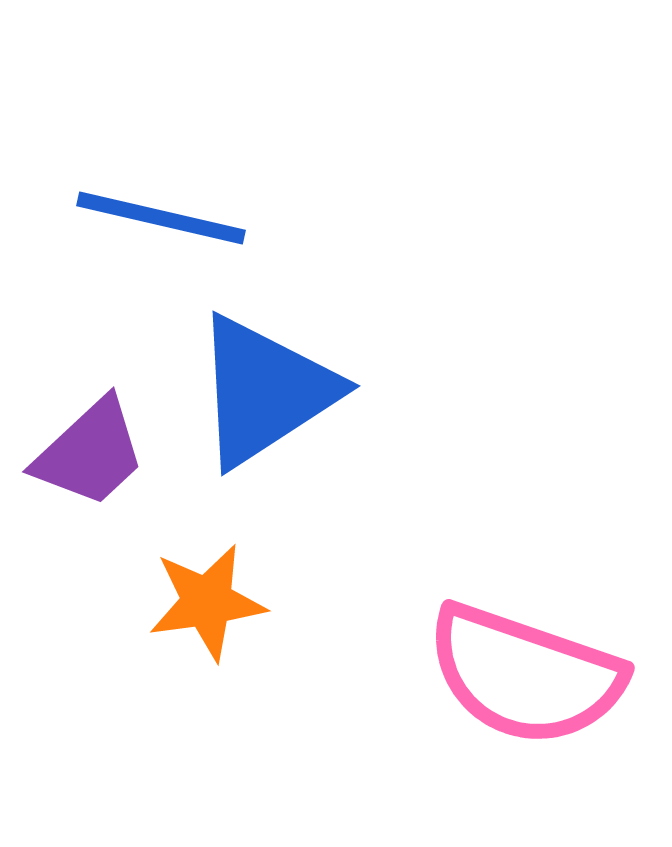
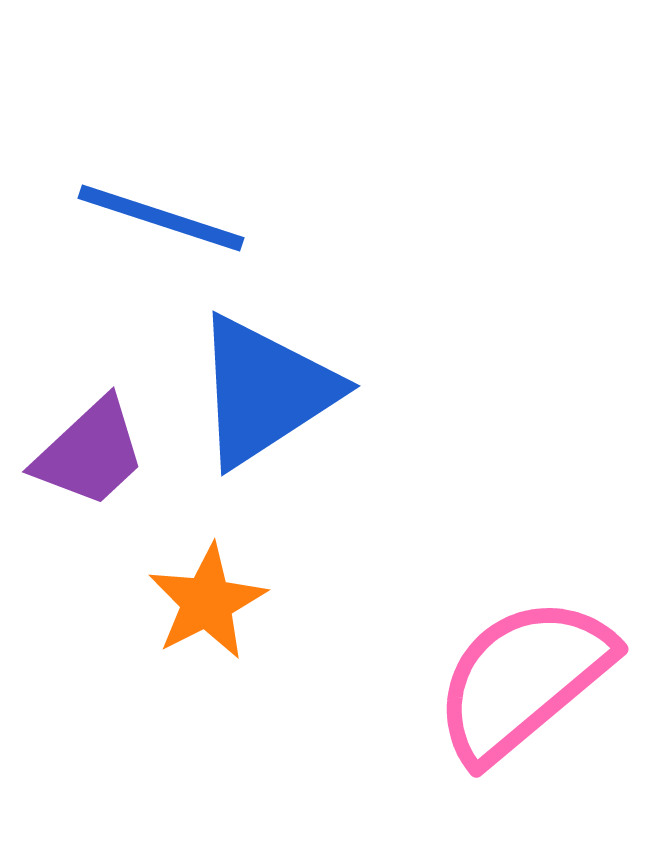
blue line: rotated 5 degrees clockwise
orange star: rotated 19 degrees counterclockwise
pink semicircle: moved 2 px left, 4 px down; rotated 121 degrees clockwise
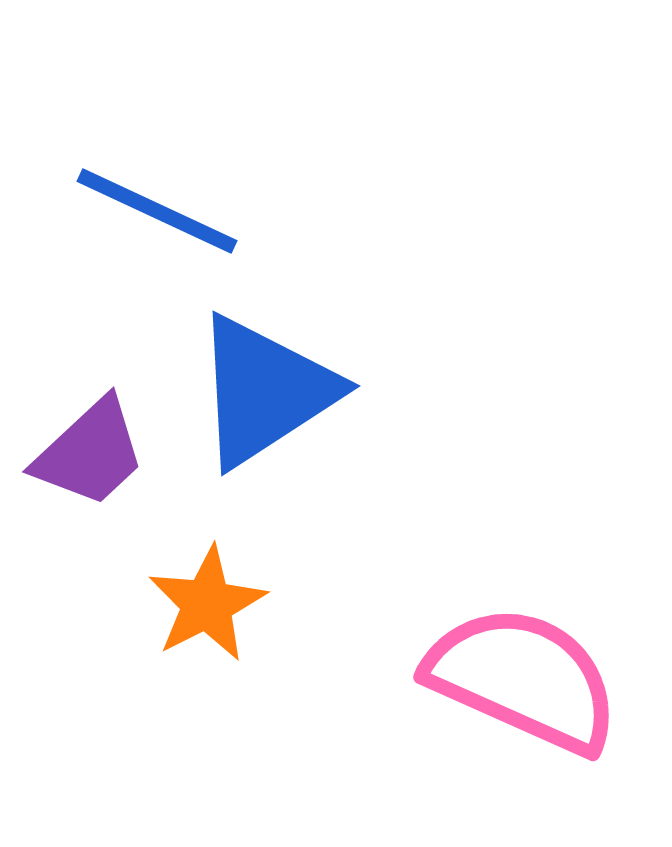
blue line: moved 4 px left, 7 px up; rotated 7 degrees clockwise
orange star: moved 2 px down
pink semicircle: rotated 64 degrees clockwise
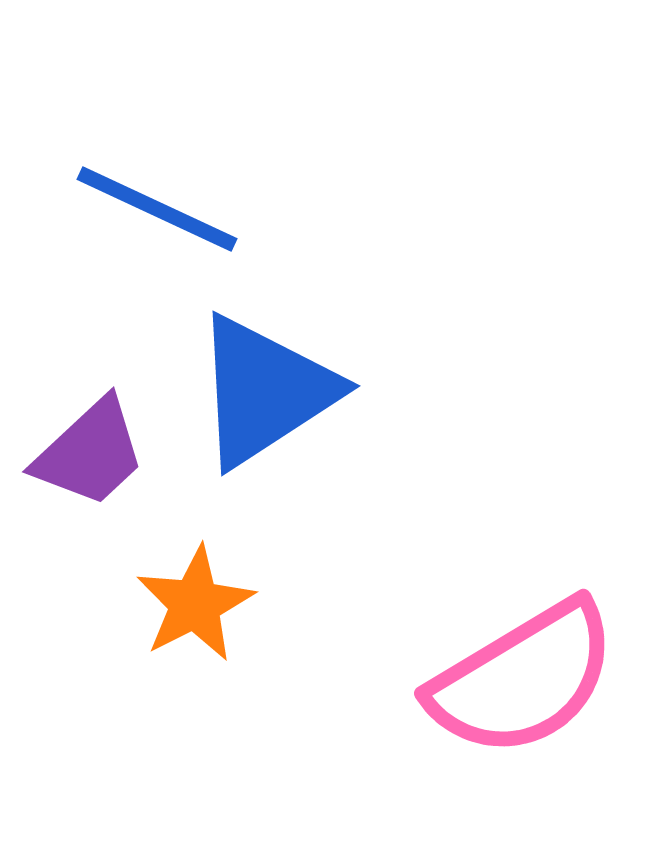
blue line: moved 2 px up
orange star: moved 12 px left
pink semicircle: rotated 125 degrees clockwise
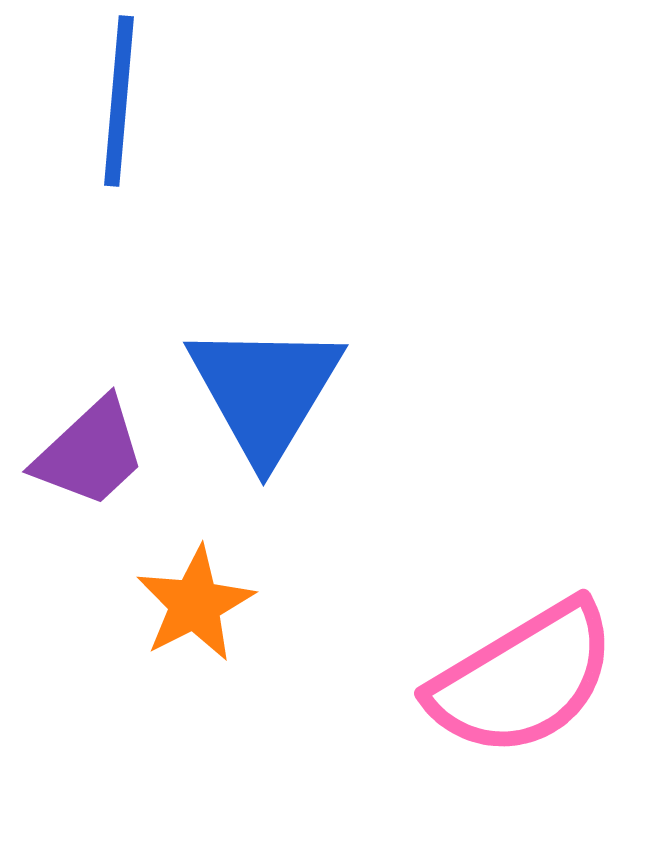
blue line: moved 38 px left, 108 px up; rotated 70 degrees clockwise
blue triangle: rotated 26 degrees counterclockwise
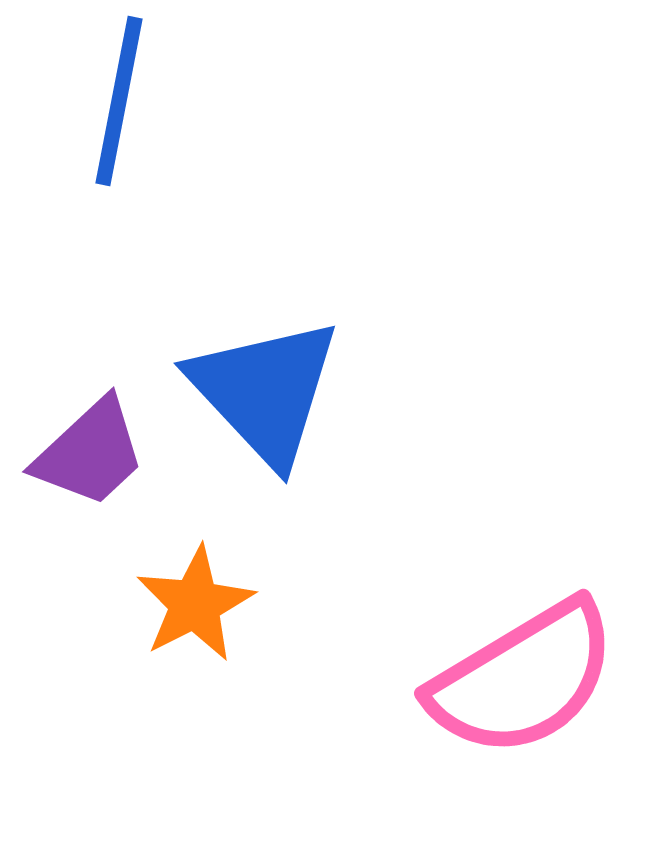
blue line: rotated 6 degrees clockwise
blue triangle: rotated 14 degrees counterclockwise
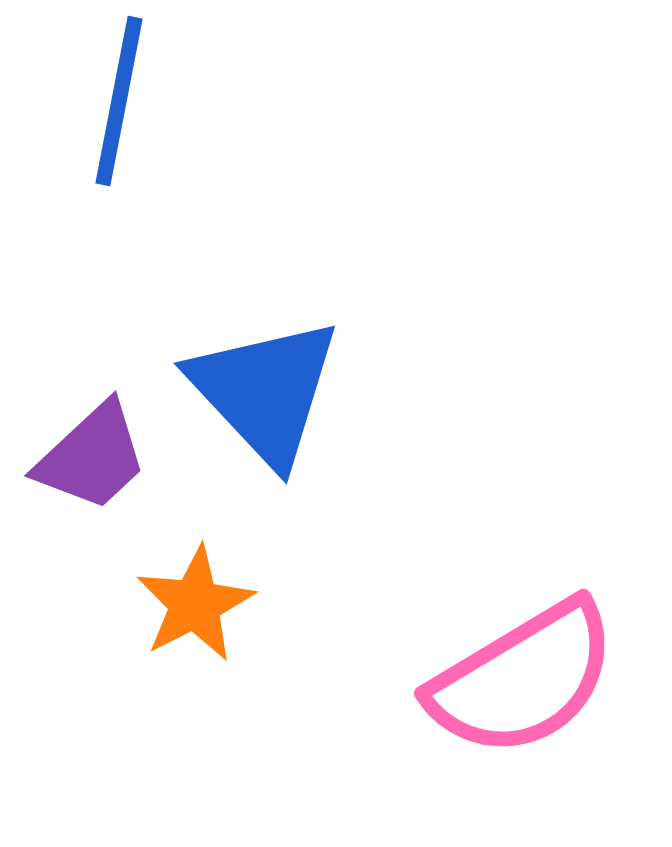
purple trapezoid: moved 2 px right, 4 px down
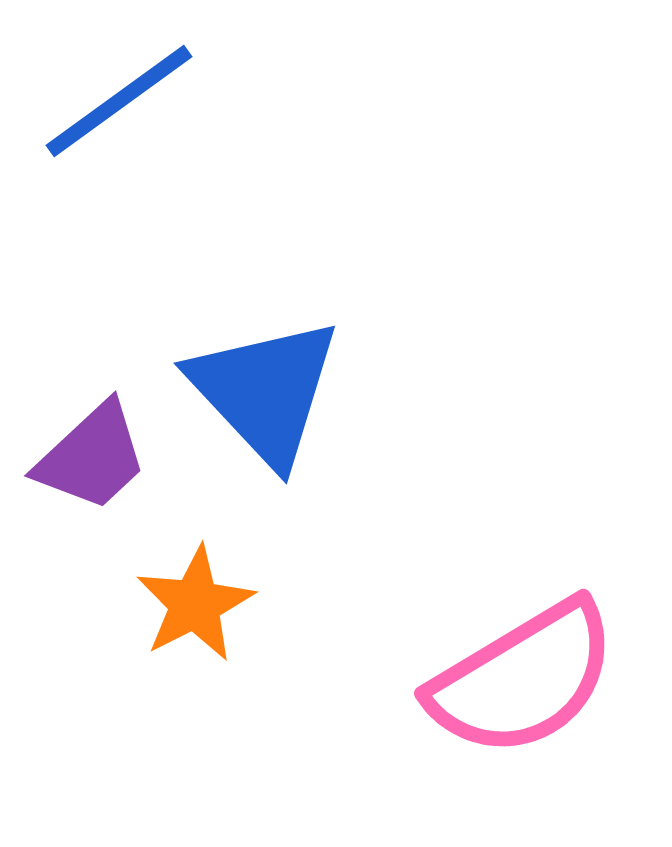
blue line: rotated 43 degrees clockwise
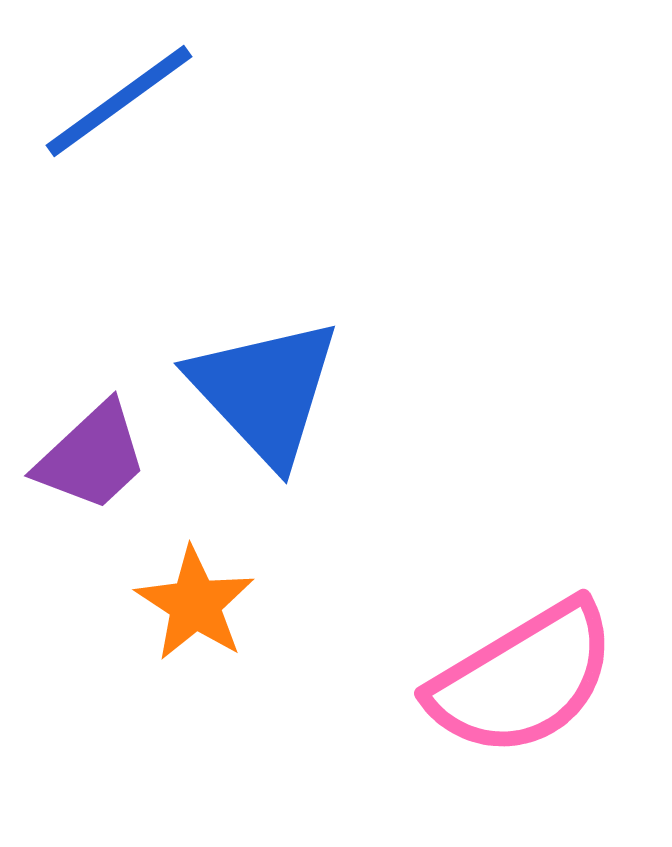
orange star: rotated 12 degrees counterclockwise
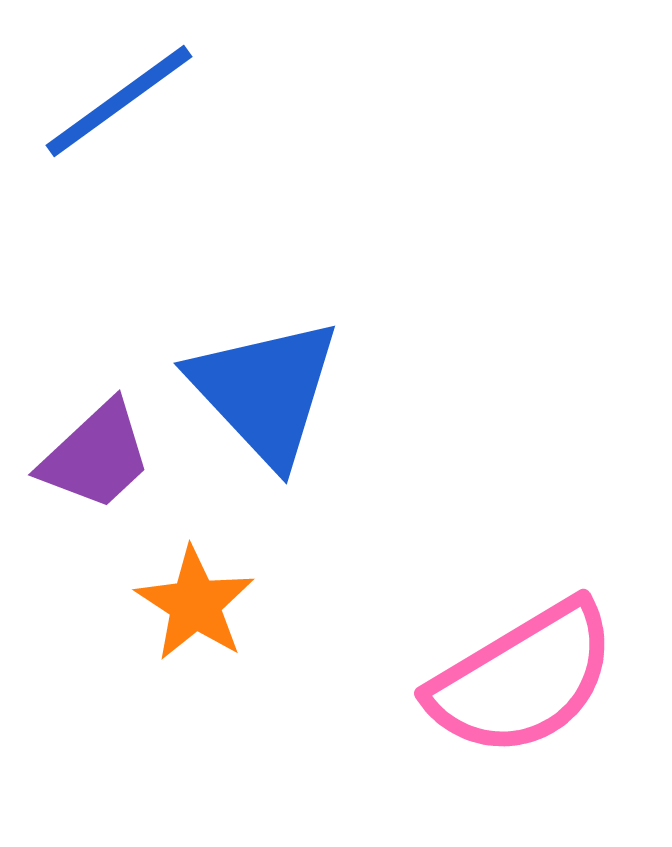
purple trapezoid: moved 4 px right, 1 px up
